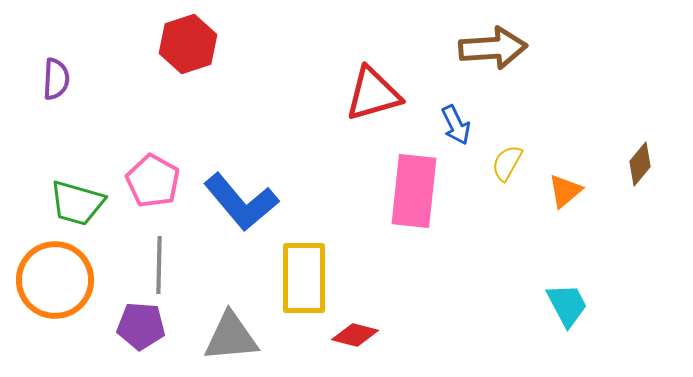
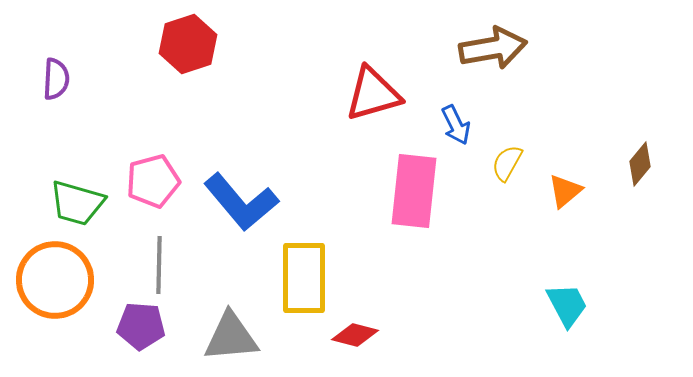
brown arrow: rotated 6 degrees counterclockwise
pink pentagon: rotated 28 degrees clockwise
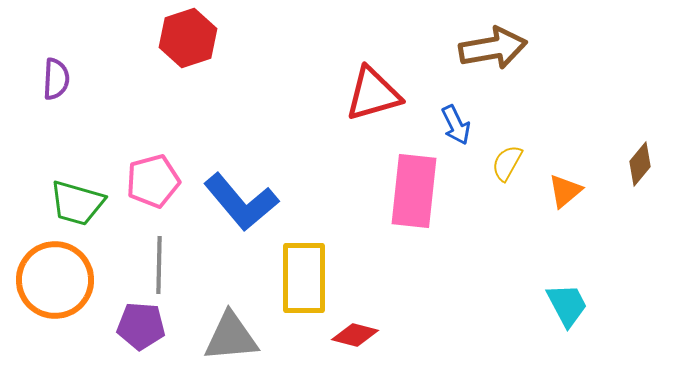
red hexagon: moved 6 px up
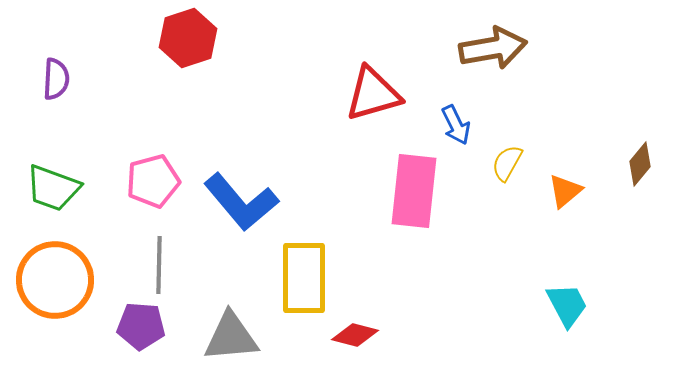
green trapezoid: moved 24 px left, 15 px up; rotated 4 degrees clockwise
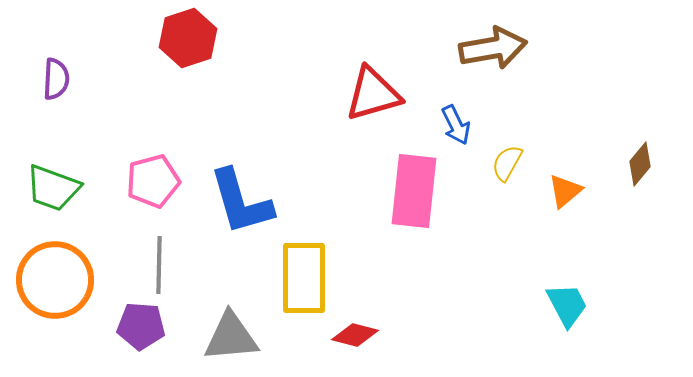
blue L-shape: rotated 24 degrees clockwise
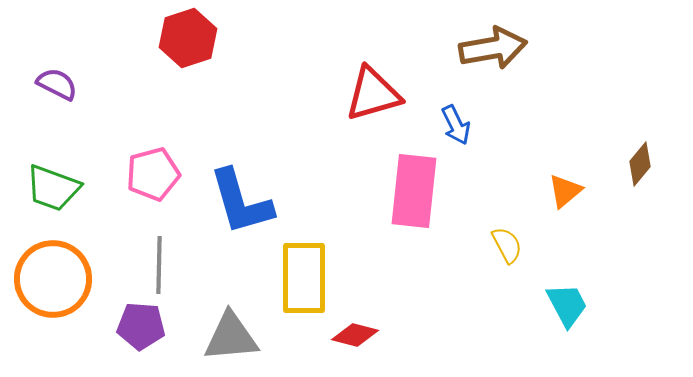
purple semicircle: moved 1 px right, 5 px down; rotated 66 degrees counterclockwise
yellow semicircle: moved 82 px down; rotated 123 degrees clockwise
pink pentagon: moved 7 px up
orange circle: moved 2 px left, 1 px up
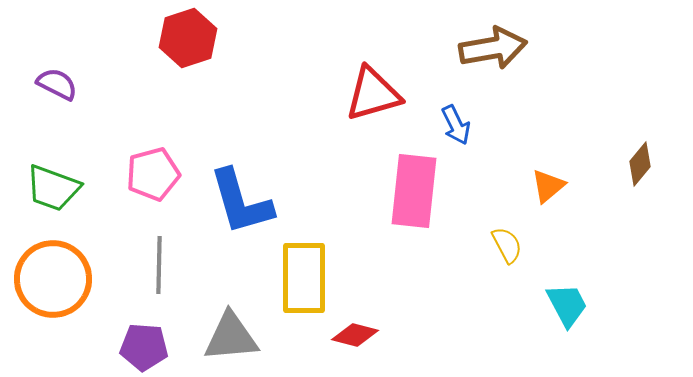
orange triangle: moved 17 px left, 5 px up
purple pentagon: moved 3 px right, 21 px down
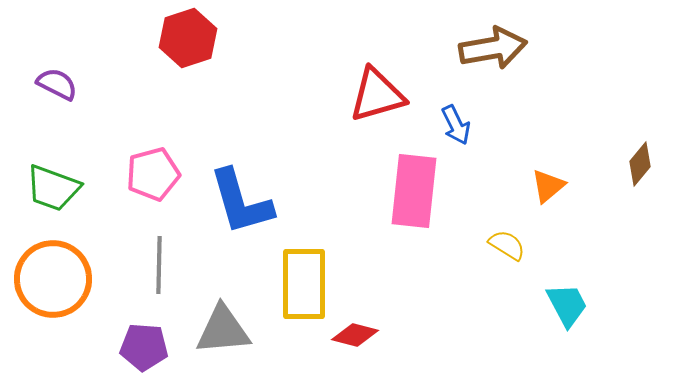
red triangle: moved 4 px right, 1 px down
yellow semicircle: rotated 30 degrees counterclockwise
yellow rectangle: moved 6 px down
gray triangle: moved 8 px left, 7 px up
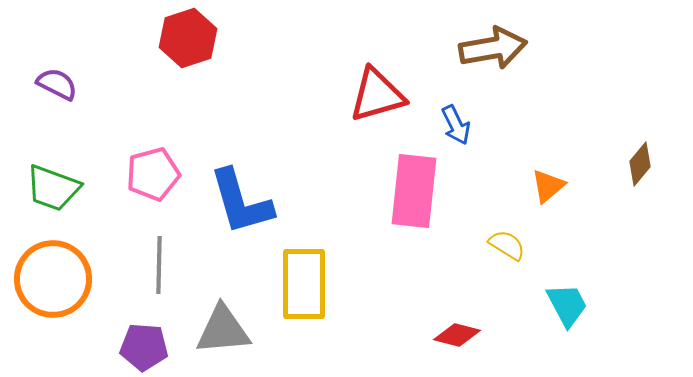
red diamond: moved 102 px right
